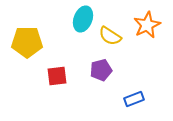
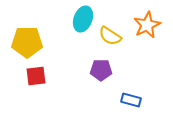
purple pentagon: rotated 15 degrees clockwise
red square: moved 21 px left
blue rectangle: moved 3 px left, 1 px down; rotated 36 degrees clockwise
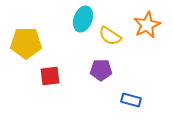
yellow pentagon: moved 1 px left, 1 px down
red square: moved 14 px right
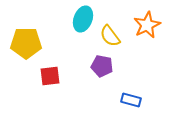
yellow semicircle: rotated 20 degrees clockwise
purple pentagon: moved 1 px right, 4 px up; rotated 10 degrees clockwise
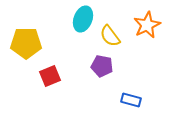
red square: rotated 15 degrees counterclockwise
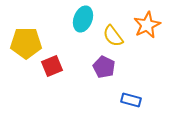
yellow semicircle: moved 3 px right
purple pentagon: moved 2 px right, 1 px down; rotated 15 degrees clockwise
red square: moved 2 px right, 10 px up
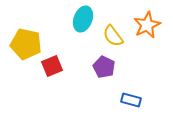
yellow pentagon: moved 1 px down; rotated 12 degrees clockwise
